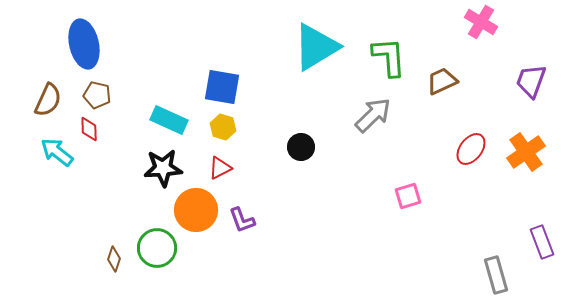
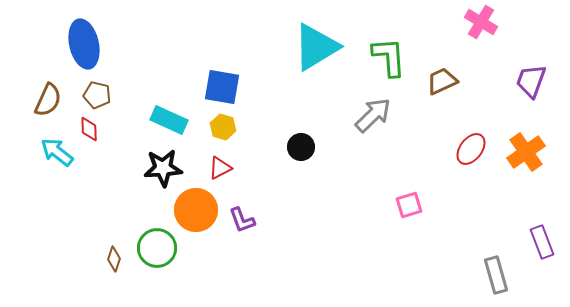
pink square: moved 1 px right, 9 px down
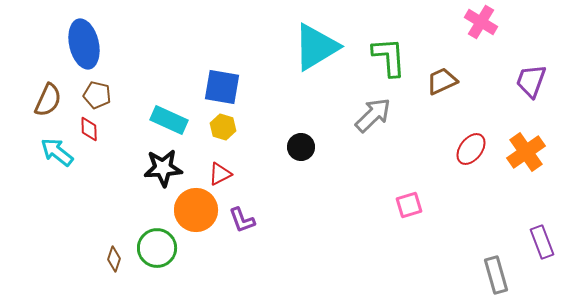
red triangle: moved 6 px down
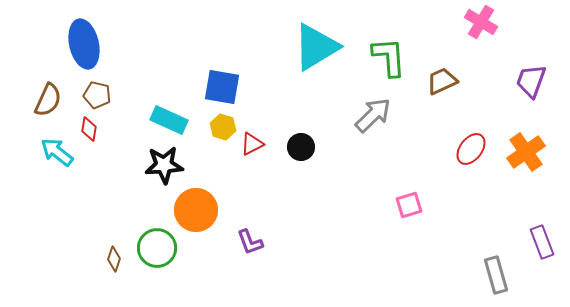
red diamond: rotated 10 degrees clockwise
black star: moved 1 px right, 3 px up
red triangle: moved 32 px right, 30 px up
purple L-shape: moved 8 px right, 22 px down
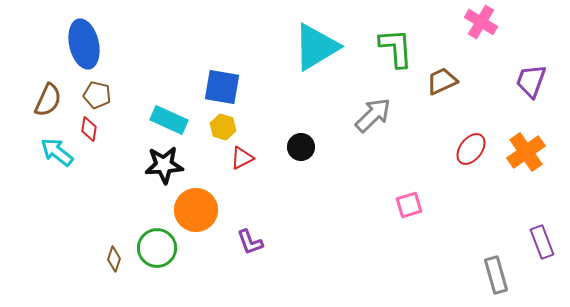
green L-shape: moved 7 px right, 9 px up
red triangle: moved 10 px left, 14 px down
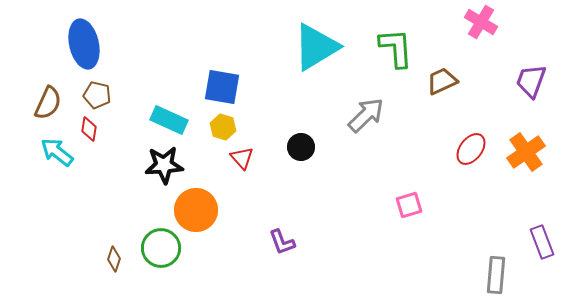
brown semicircle: moved 3 px down
gray arrow: moved 7 px left
red triangle: rotated 45 degrees counterclockwise
purple L-shape: moved 32 px right
green circle: moved 4 px right
gray rectangle: rotated 21 degrees clockwise
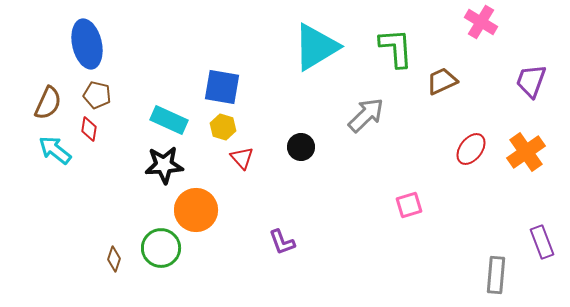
blue ellipse: moved 3 px right
cyan arrow: moved 2 px left, 2 px up
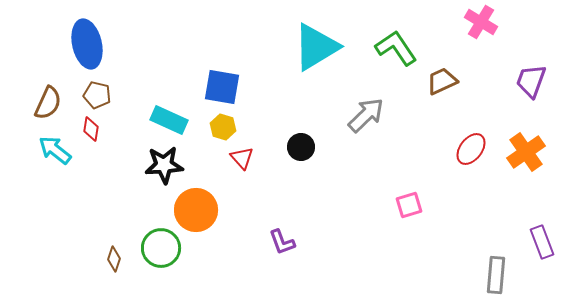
green L-shape: rotated 30 degrees counterclockwise
red diamond: moved 2 px right
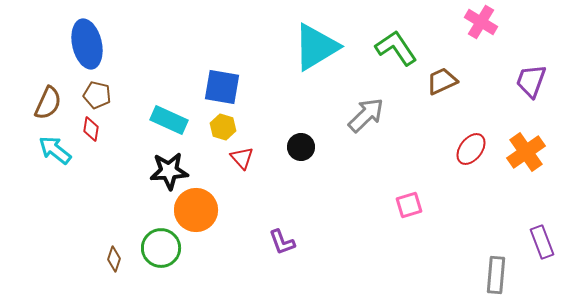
black star: moved 5 px right, 6 px down
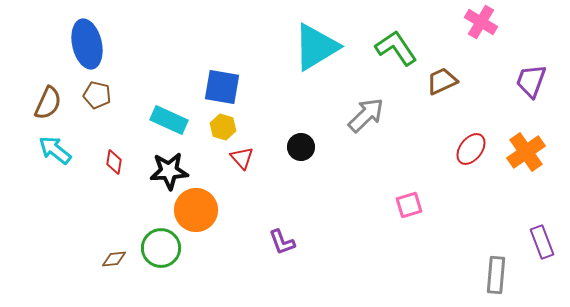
red diamond: moved 23 px right, 33 px down
brown diamond: rotated 65 degrees clockwise
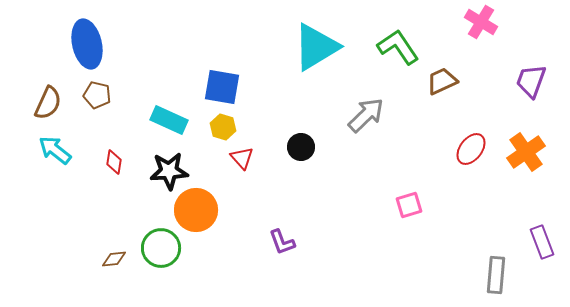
green L-shape: moved 2 px right, 1 px up
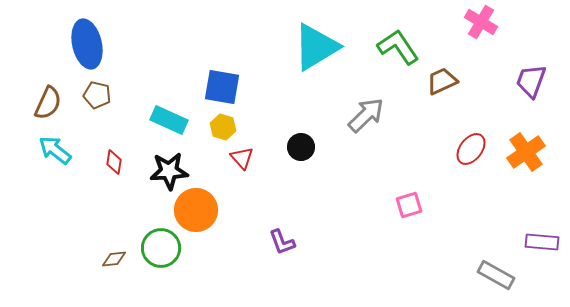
purple rectangle: rotated 64 degrees counterclockwise
gray rectangle: rotated 66 degrees counterclockwise
